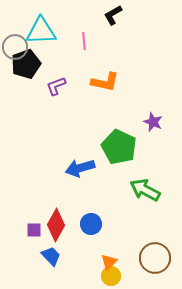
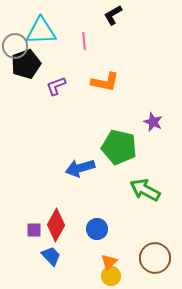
gray circle: moved 1 px up
green pentagon: rotated 12 degrees counterclockwise
blue circle: moved 6 px right, 5 px down
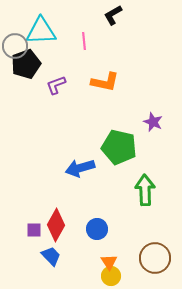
purple L-shape: moved 1 px up
green arrow: rotated 60 degrees clockwise
orange triangle: rotated 18 degrees counterclockwise
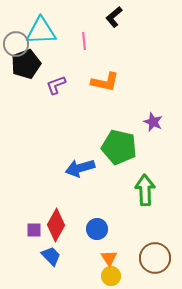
black L-shape: moved 1 px right, 2 px down; rotated 10 degrees counterclockwise
gray circle: moved 1 px right, 2 px up
orange triangle: moved 4 px up
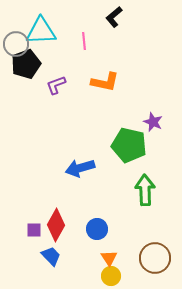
green pentagon: moved 10 px right, 2 px up
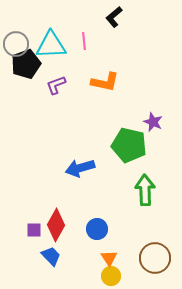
cyan triangle: moved 10 px right, 14 px down
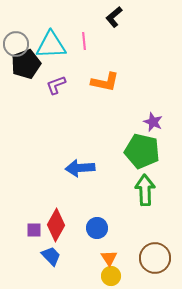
green pentagon: moved 13 px right, 6 px down
blue arrow: rotated 12 degrees clockwise
blue circle: moved 1 px up
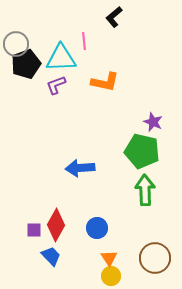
cyan triangle: moved 10 px right, 13 px down
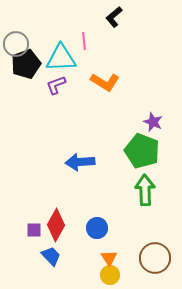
orange L-shape: rotated 20 degrees clockwise
green pentagon: rotated 8 degrees clockwise
blue arrow: moved 6 px up
yellow circle: moved 1 px left, 1 px up
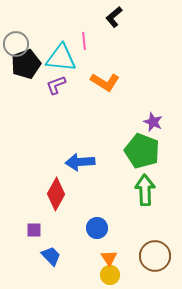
cyan triangle: rotated 8 degrees clockwise
red diamond: moved 31 px up
brown circle: moved 2 px up
